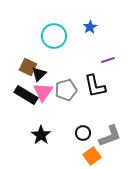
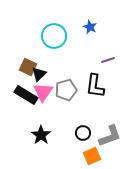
blue star: rotated 16 degrees counterclockwise
black L-shape: rotated 20 degrees clockwise
orange square: rotated 12 degrees clockwise
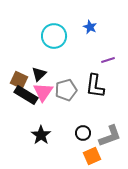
brown square: moved 9 px left, 13 px down
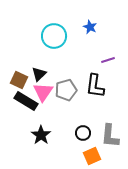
black rectangle: moved 6 px down
gray L-shape: rotated 115 degrees clockwise
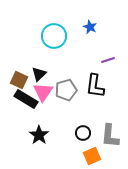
black rectangle: moved 2 px up
black star: moved 2 px left
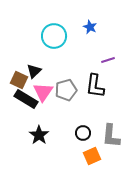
black triangle: moved 5 px left, 3 px up
gray L-shape: moved 1 px right
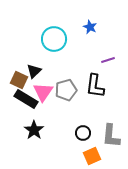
cyan circle: moved 3 px down
black star: moved 5 px left, 5 px up
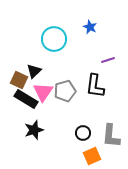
gray pentagon: moved 1 px left, 1 px down
black star: rotated 18 degrees clockwise
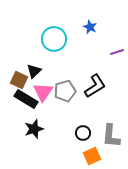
purple line: moved 9 px right, 8 px up
black L-shape: rotated 130 degrees counterclockwise
black star: moved 1 px up
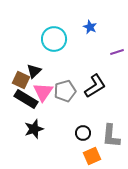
brown square: moved 2 px right
